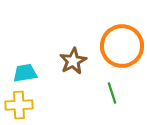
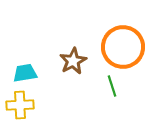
orange circle: moved 1 px right, 1 px down
green line: moved 7 px up
yellow cross: moved 1 px right
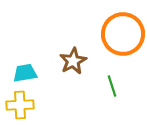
orange circle: moved 13 px up
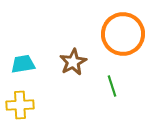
brown star: moved 1 px down
cyan trapezoid: moved 2 px left, 9 px up
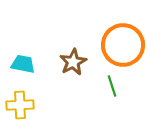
orange circle: moved 11 px down
cyan trapezoid: rotated 20 degrees clockwise
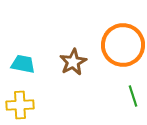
green line: moved 21 px right, 10 px down
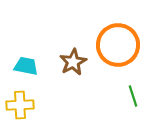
orange circle: moved 5 px left
cyan trapezoid: moved 3 px right, 2 px down
